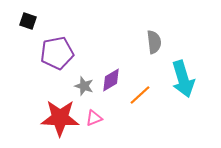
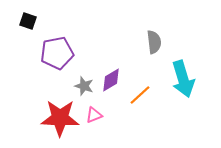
pink triangle: moved 3 px up
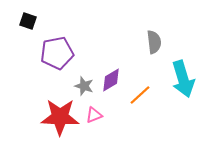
red star: moved 1 px up
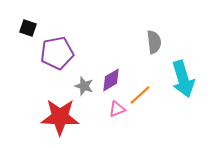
black square: moved 7 px down
pink triangle: moved 23 px right, 6 px up
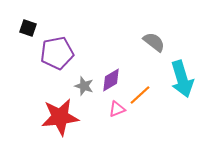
gray semicircle: rotated 45 degrees counterclockwise
cyan arrow: moved 1 px left
red star: rotated 9 degrees counterclockwise
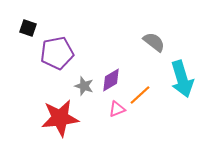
red star: moved 1 px down
